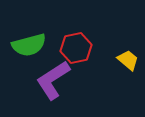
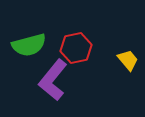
yellow trapezoid: rotated 10 degrees clockwise
purple L-shape: rotated 18 degrees counterclockwise
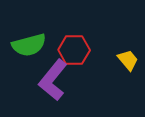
red hexagon: moved 2 px left, 2 px down; rotated 12 degrees clockwise
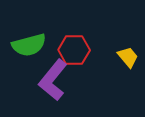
yellow trapezoid: moved 3 px up
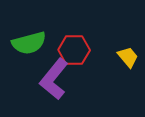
green semicircle: moved 2 px up
purple L-shape: moved 1 px right, 1 px up
